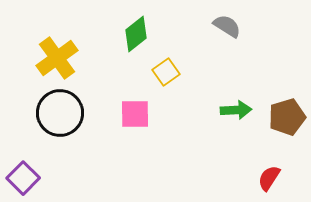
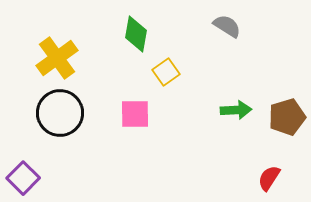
green diamond: rotated 42 degrees counterclockwise
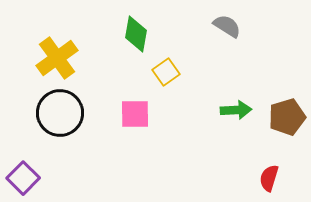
red semicircle: rotated 16 degrees counterclockwise
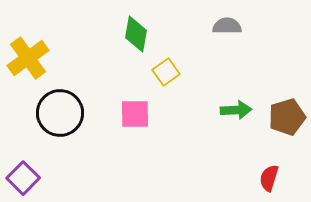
gray semicircle: rotated 32 degrees counterclockwise
yellow cross: moved 29 px left
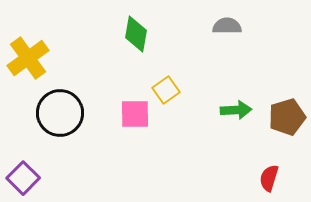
yellow square: moved 18 px down
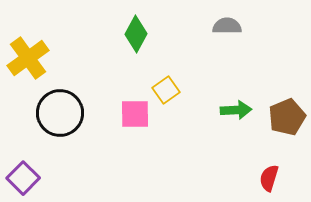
green diamond: rotated 18 degrees clockwise
brown pentagon: rotated 6 degrees counterclockwise
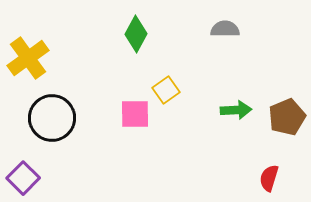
gray semicircle: moved 2 px left, 3 px down
black circle: moved 8 px left, 5 px down
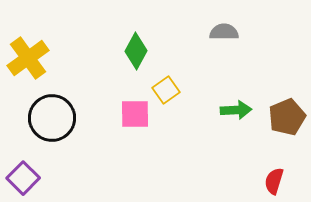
gray semicircle: moved 1 px left, 3 px down
green diamond: moved 17 px down
red semicircle: moved 5 px right, 3 px down
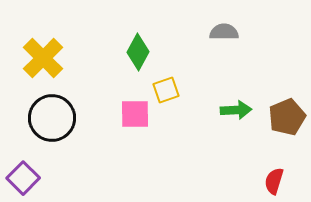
green diamond: moved 2 px right, 1 px down
yellow cross: moved 15 px right; rotated 9 degrees counterclockwise
yellow square: rotated 16 degrees clockwise
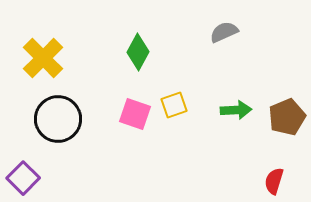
gray semicircle: rotated 24 degrees counterclockwise
yellow square: moved 8 px right, 15 px down
pink square: rotated 20 degrees clockwise
black circle: moved 6 px right, 1 px down
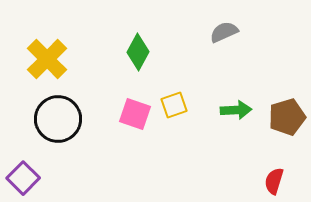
yellow cross: moved 4 px right, 1 px down
brown pentagon: rotated 6 degrees clockwise
